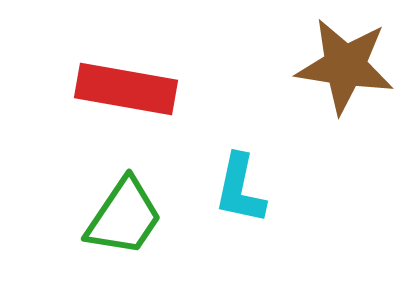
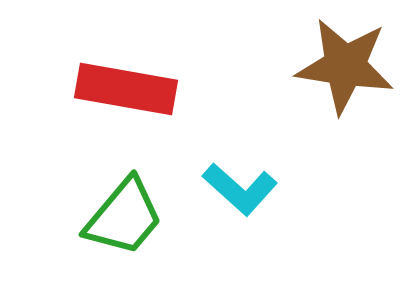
cyan L-shape: rotated 60 degrees counterclockwise
green trapezoid: rotated 6 degrees clockwise
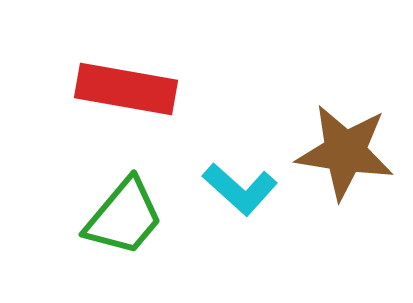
brown star: moved 86 px down
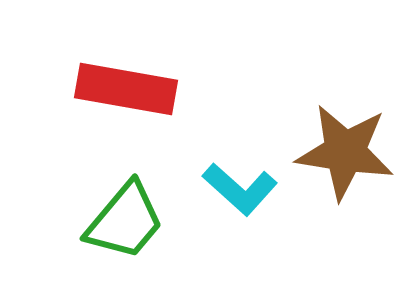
green trapezoid: moved 1 px right, 4 px down
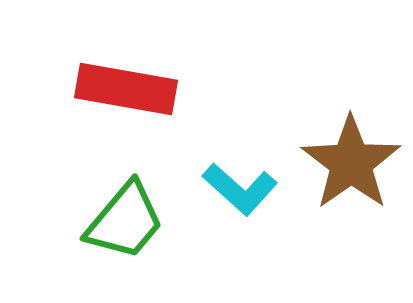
brown star: moved 6 px right, 11 px down; rotated 28 degrees clockwise
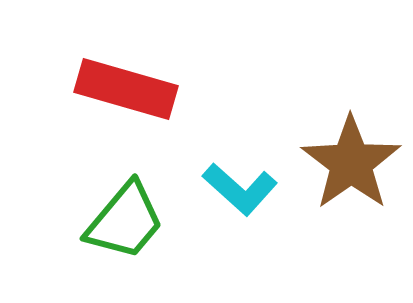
red rectangle: rotated 6 degrees clockwise
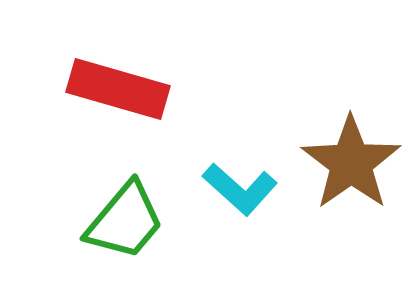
red rectangle: moved 8 px left
